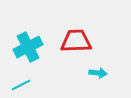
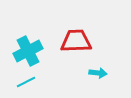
cyan cross: moved 4 px down
cyan line: moved 5 px right, 3 px up
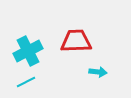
cyan arrow: moved 1 px up
